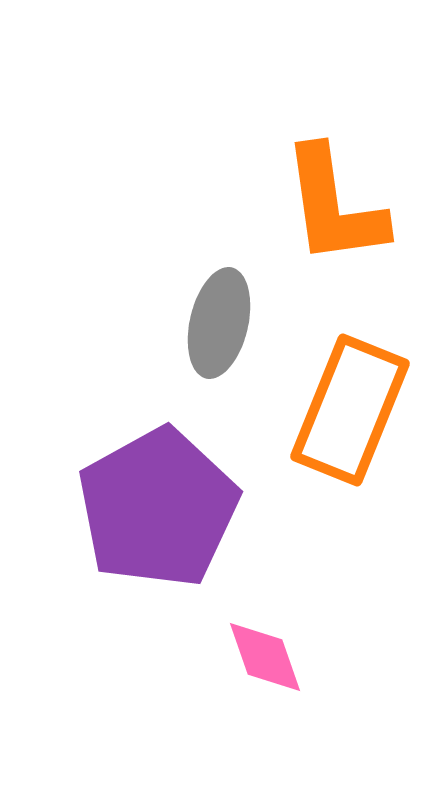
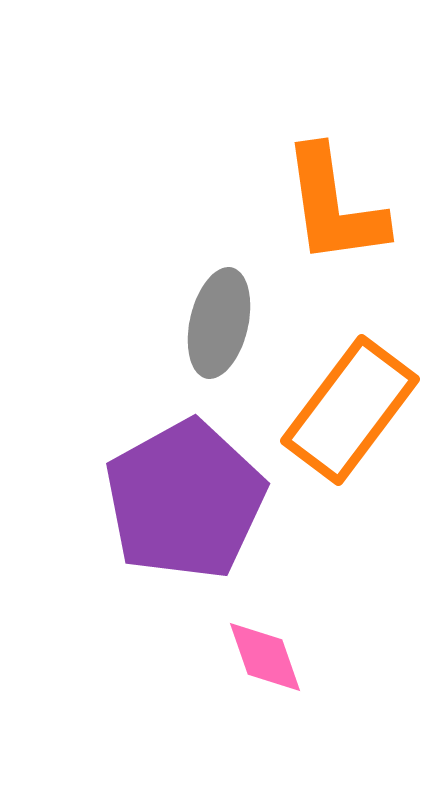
orange rectangle: rotated 15 degrees clockwise
purple pentagon: moved 27 px right, 8 px up
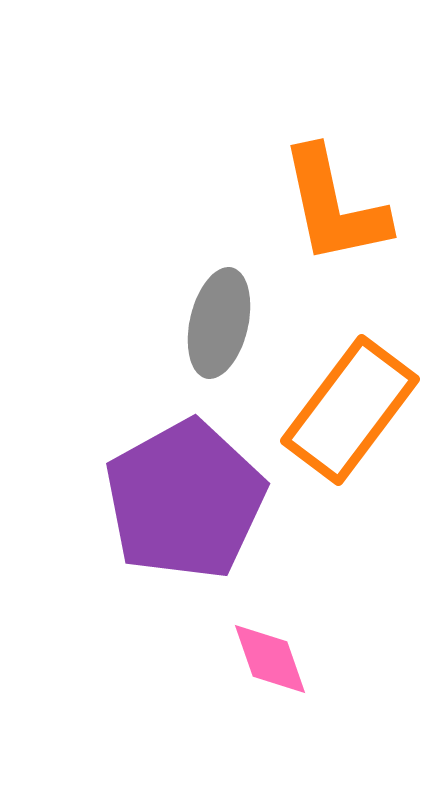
orange L-shape: rotated 4 degrees counterclockwise
pink diamond: moved 5 px right, 2 px down
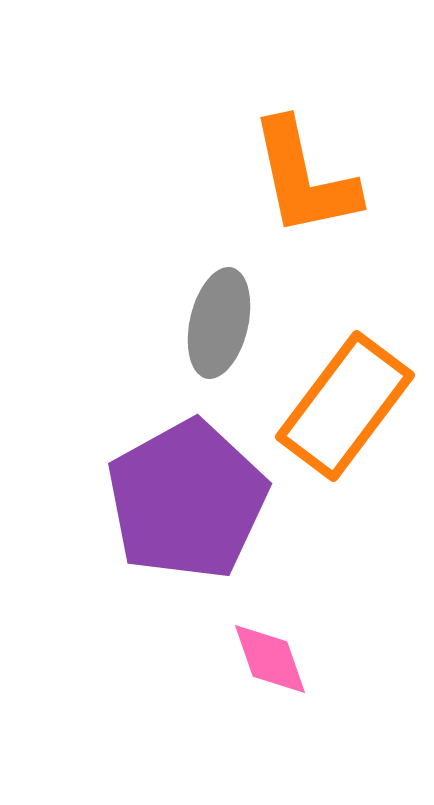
orange L-shape: moved 30 px left, 28 px up
orange rectangle: moved 5 px left, 4 px up
purple pentagon: moved 2 px right
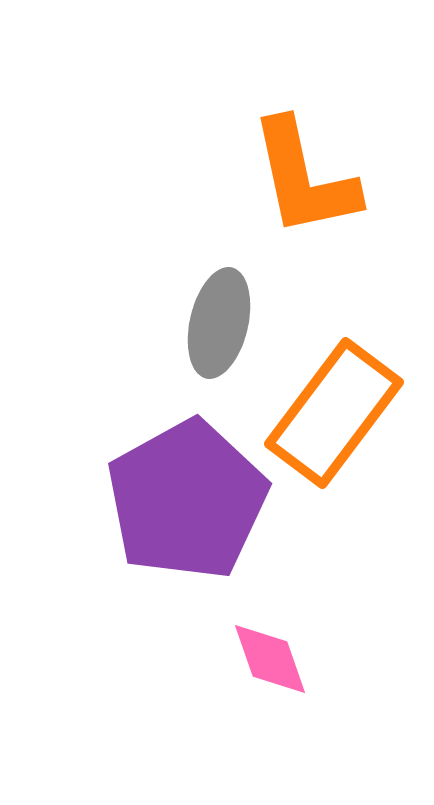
orange rectangle: moved 11 px left, 7 px down
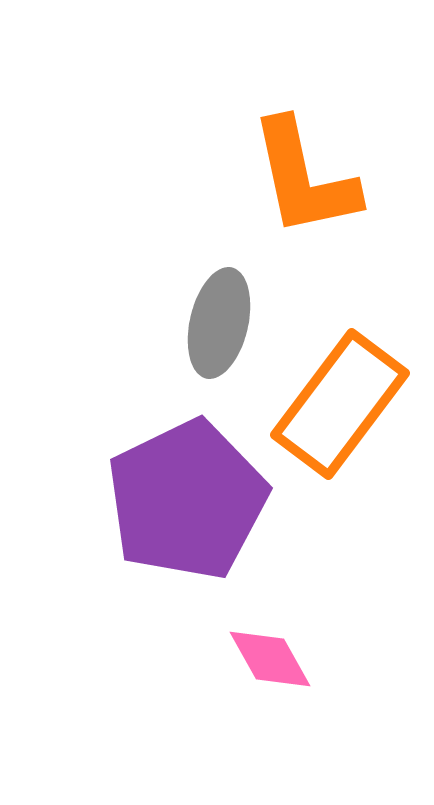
orange rectangle: moved 6 px right, 9 px up
purple pentagon: rotated 3 degrees clockwise
pink diamond: rotated 10 degrees counterclockwise
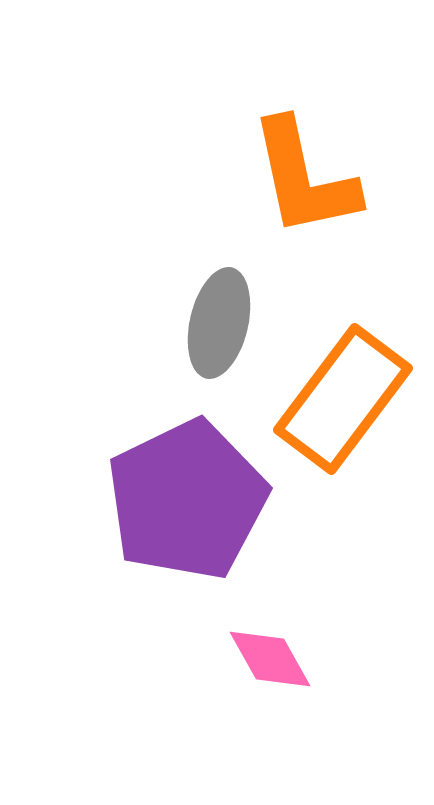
orange rectangle: moved 3 px right, 5 px up
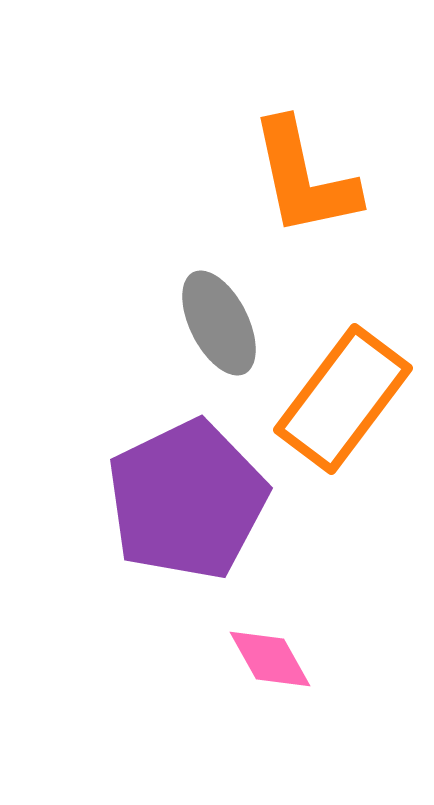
gray ellipse: rotated 40 degrees counterclockwise
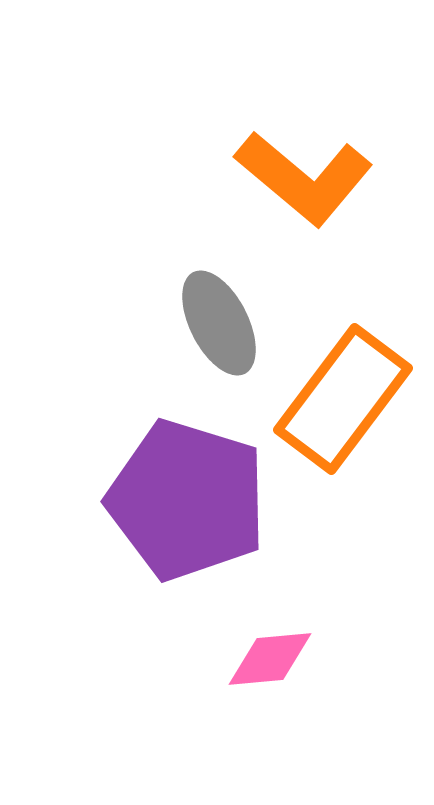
orange L-shape: rotated 38 degrees counterclockwise
purple pentagon: rotated 29 degrees counterclockwise
pink diamond: rotated 66 degrees counterclockwise
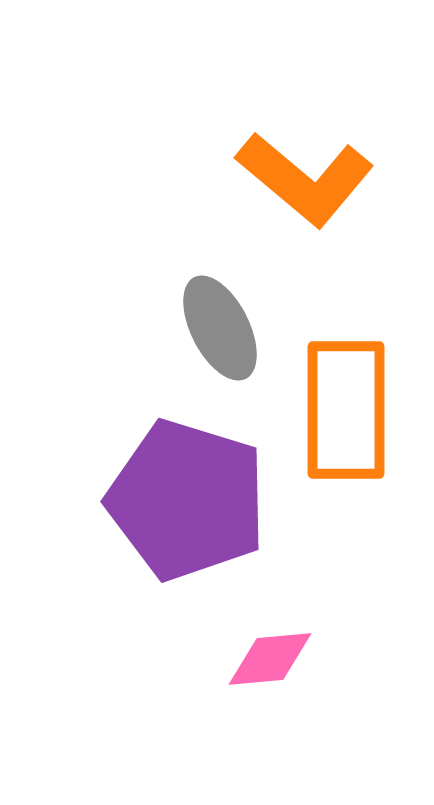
orange L-shape: moved 1 px right, 1 px down
gray ellipse: moved 1 px right, 5 px down
orange rectangle: moved 3 px right, 11 px down; rotated 37 degrees counterclockwise
